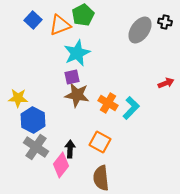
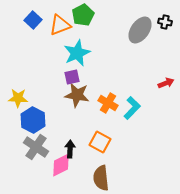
cyan L-shape: moved 1 px right
pink diamond: rotated 25 degrees clockwise
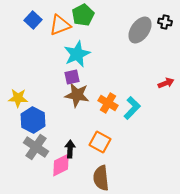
cyan star: moved 1 px down
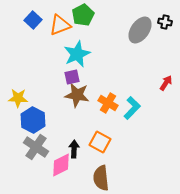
red arrow: rotated 35 degrees counterclockwise
black arrow: moved 4 px right
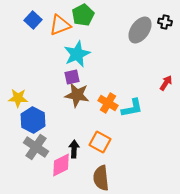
cyan L-shape: rotated 35 degrees clockwise
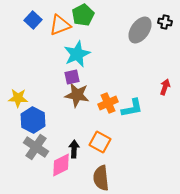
red arrow: moved 1 px left, 4 px down; rotated 14 degrees counterclockwise
orange cross: rotated 36 degrees clockwise
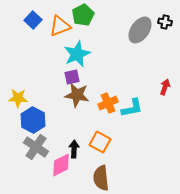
orange triangle: moved 1 px down
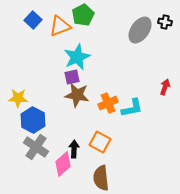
cyan star: moved 3 px down
pink diamond: moved 2 px right, 1 px up; rotated 15 degrees counterclockwise
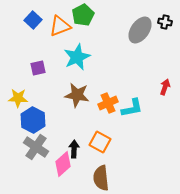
purple square: moved 34 px left, 9 px up
